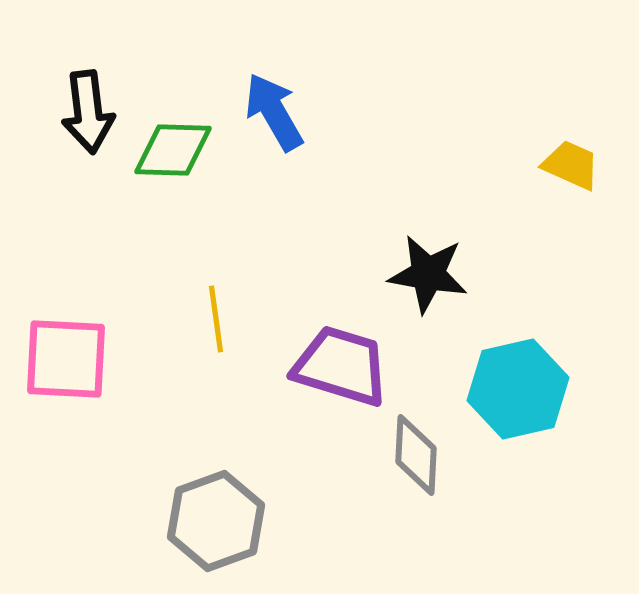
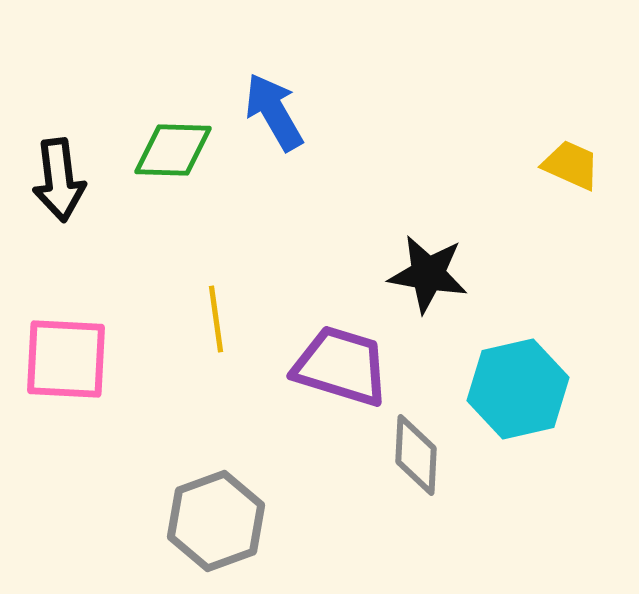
black arrow: moved 29 px left, 68 px down
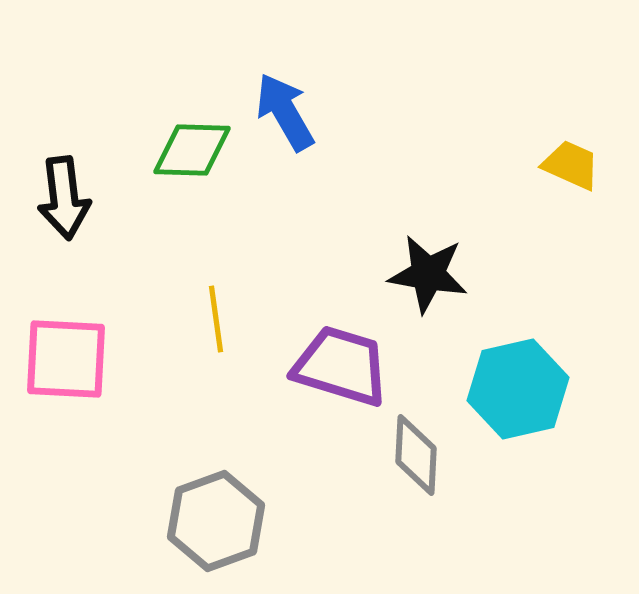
blue arrow: moved 11 px right
green diamond: moved 19 px right
black arrow: moved 5 px right, 18 px down
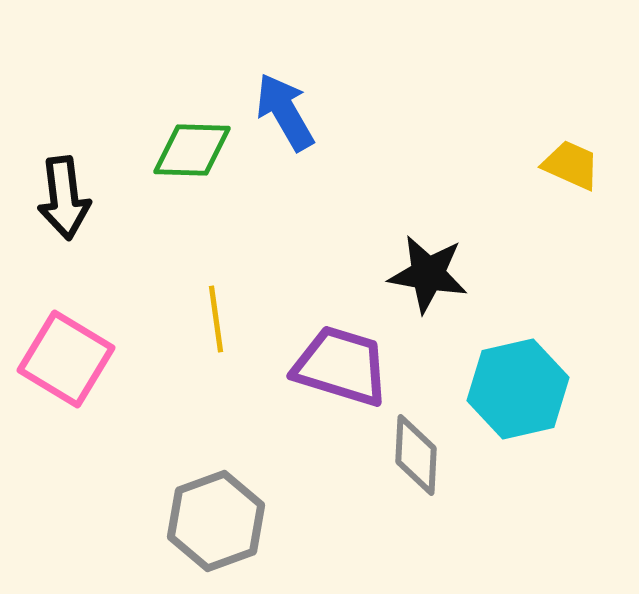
pink square: rotated 28 degrees clockwise
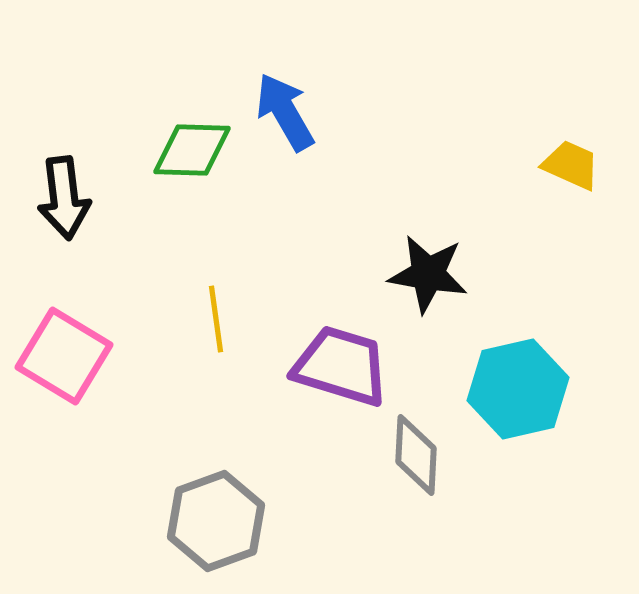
pink square: moved 2 px left, 3 px up
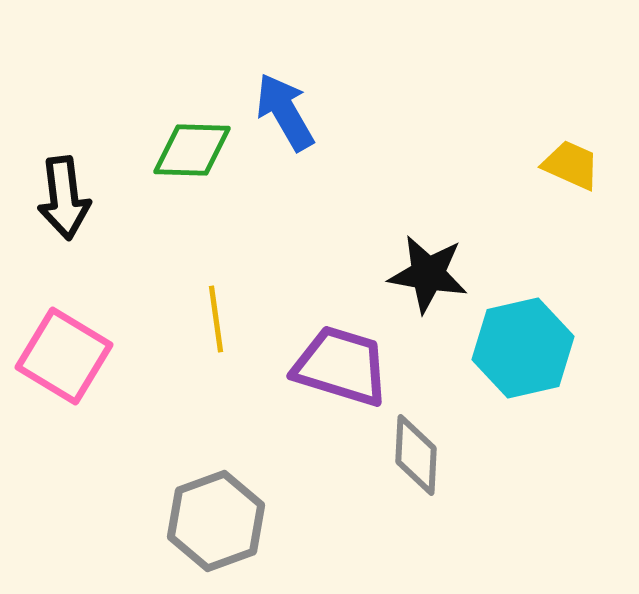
cyan hexagon: moved 5 px right, 41 px up
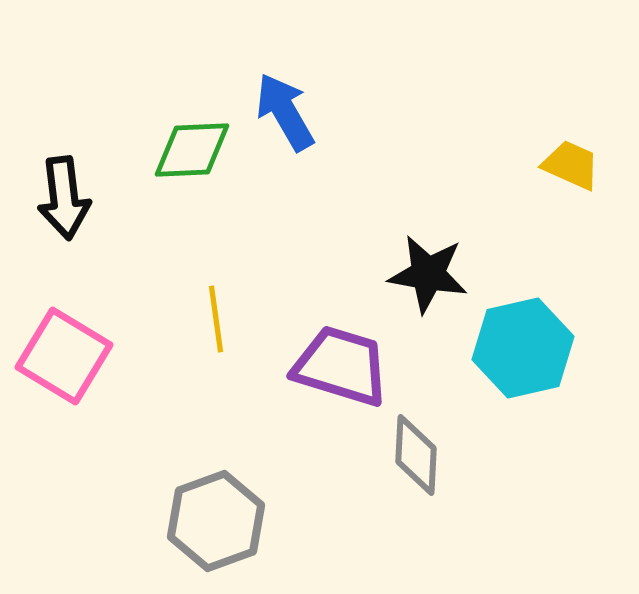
green diamond: rotated 4 degrees counterclockwise
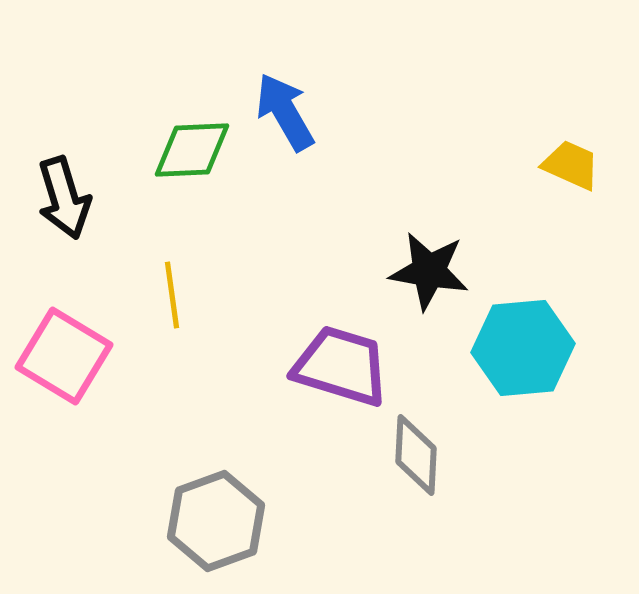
black arrow: rotated 10 degrees counterclockwise
black star: moved 1 px right, 3 px up
yellow line: moved 44 px left, 24 px up
cyan hexagon: rotated 8 degrees clockwise
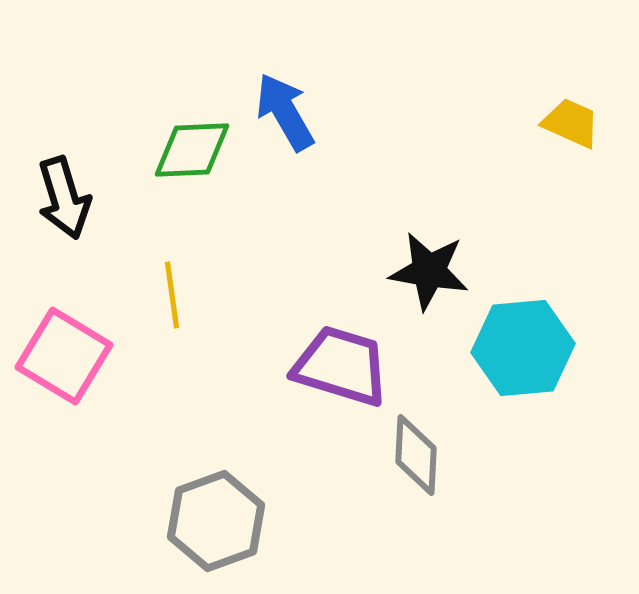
yellow trapezoid: moved 42 px up
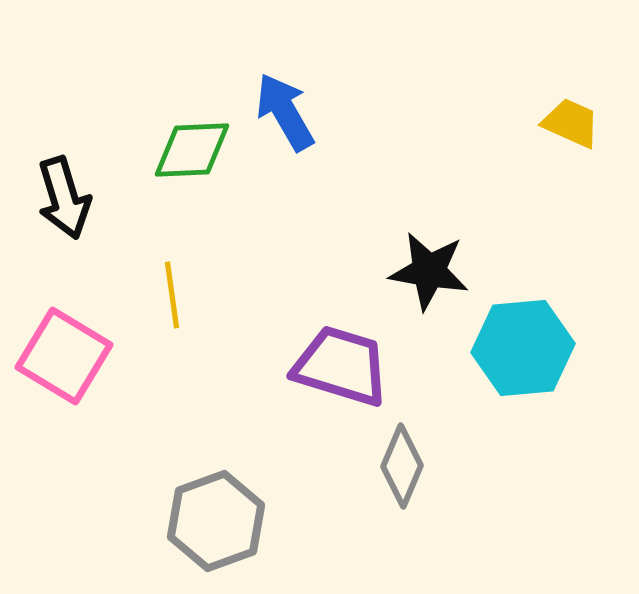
gray diamond: moved 14 px left, 11 px down; rotated 20 degrees clockwise
